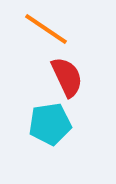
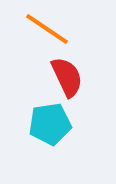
orange line: moved 1 px right
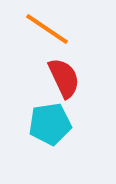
red semicircle: moved 3 px left, 1 px down
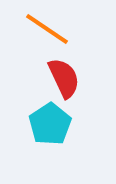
cyan pentagon: rotated 24 degrees counterclockwise
